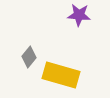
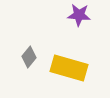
yellow rectangle: moved 8 px right, 7 px up
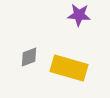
gray diamond: rotated 30 degrees clockwise
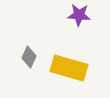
gray diamond: rotated 45 degrees counterclockwise
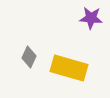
purple star: moved 12 px right, 3 px down
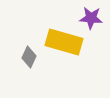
yellow rectangle: moved 5 px left, 26 px up
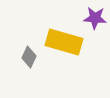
purple star: moved 4 px right
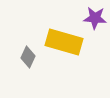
gray diamond: moved 1 px left
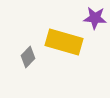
gray diamond: rotated 20 degrees clockwise
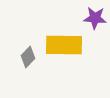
yellow rectangle: moved 3 px down; rotated 15 degrees counterclockwise
